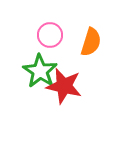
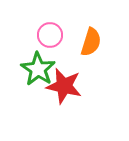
green star: moved 2 px left, 2 px up
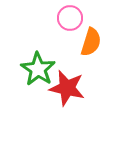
pink circle: moved 20 px right, 17 px up
red star: moved 3 px right, 2 px down
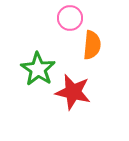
orange semicircle: moved 1 px right, 3 px down; rotated 12 degrees counterclockwise
red star: moved 6 px right, 4 px down
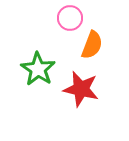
orange semicircle: rotated 16 degrees clockwise
red star: moved 8 px right, 3 px up
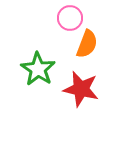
orange semicircle: moved 5 px left, 1 px up
